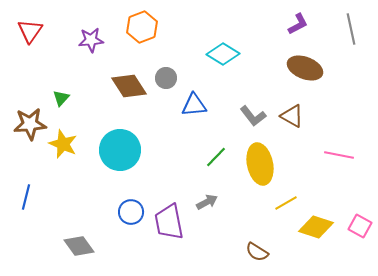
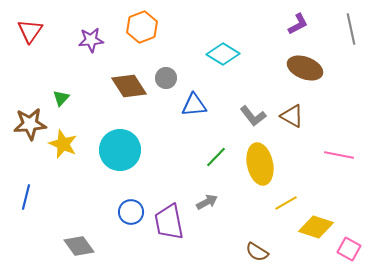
pink square: moved 11 px left, 23 px down
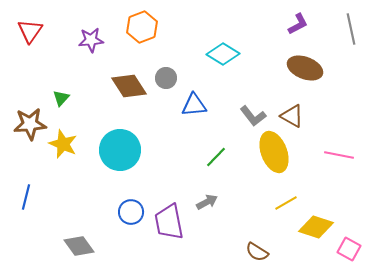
yellow ellipse: moved 14 px right, 12 px up; rotated 9 degrees counterclockwise
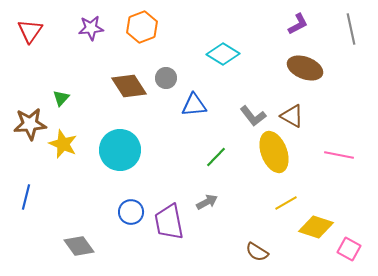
purple star: moved 12 px up
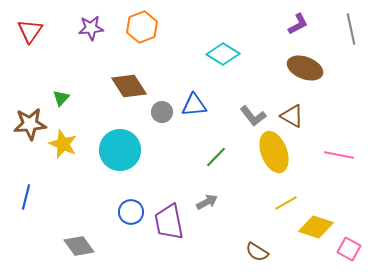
gray circle: moved 4 px left, 34 px down
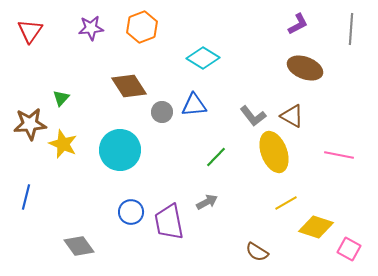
gray line: rotated 16 degrees clockwise
cyan diamond: moved 20 px left, 4 px down
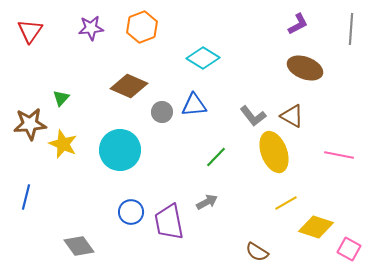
brown diamond: rotated 33 degrees counterclockwise
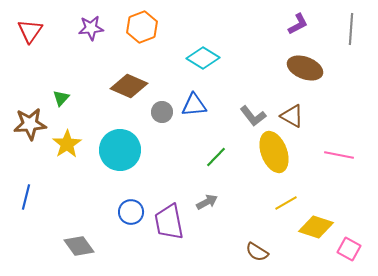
yellow star: moved 4 px right; rotated 16 degrees clockwise
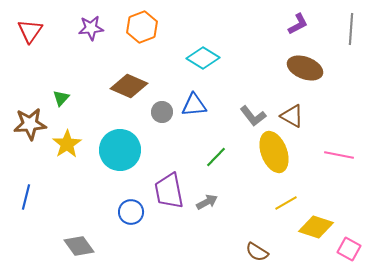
purple trapezoid: moved 31 px up
